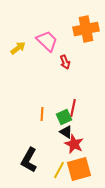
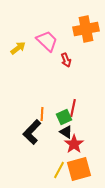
red arrow: moved 1 px right, 2 px up
red star: rotated 12 degrees clockwise
black L-shape: moved 3 px right, 28 px up; rotated 15 degrees clockwise
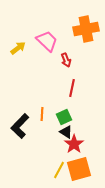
red line: moved 1 px left, 20 px up
black L-shape: moved 12 px left, 6 px up
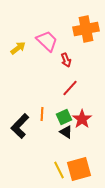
red line: moved 2 px left; rotated 30 degrees clockwise
red star: moved 8 px right, 25 px up
yellow line: rotated 54 degrees counterclockwise
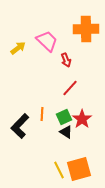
orange cross: rotated 10 degrees clockwise
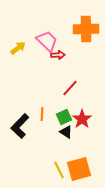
red arrow: moved 8 px left, 5 px up; rotated 72 degrees counterclockwise
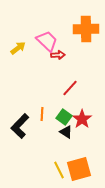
green square: rotated 28 degrees counterclockwise
